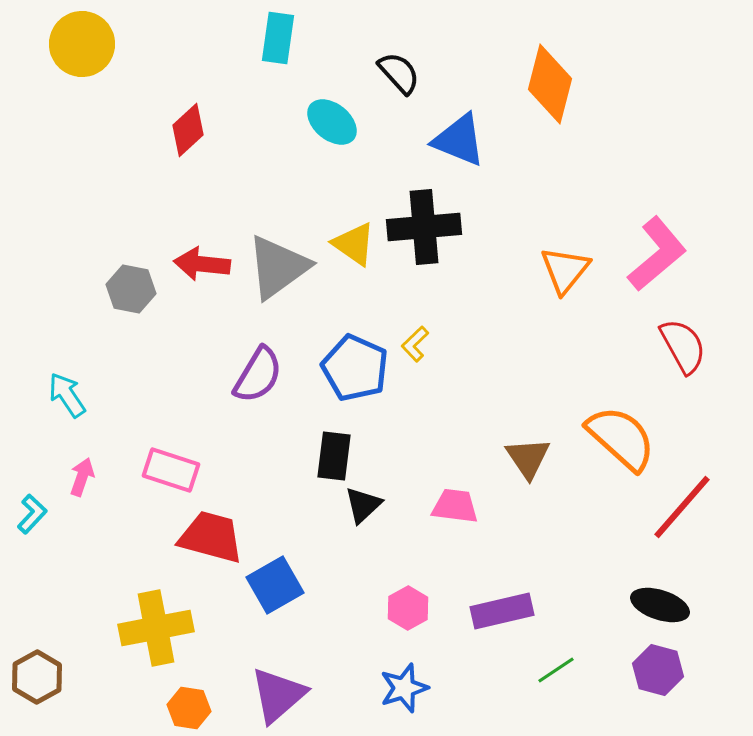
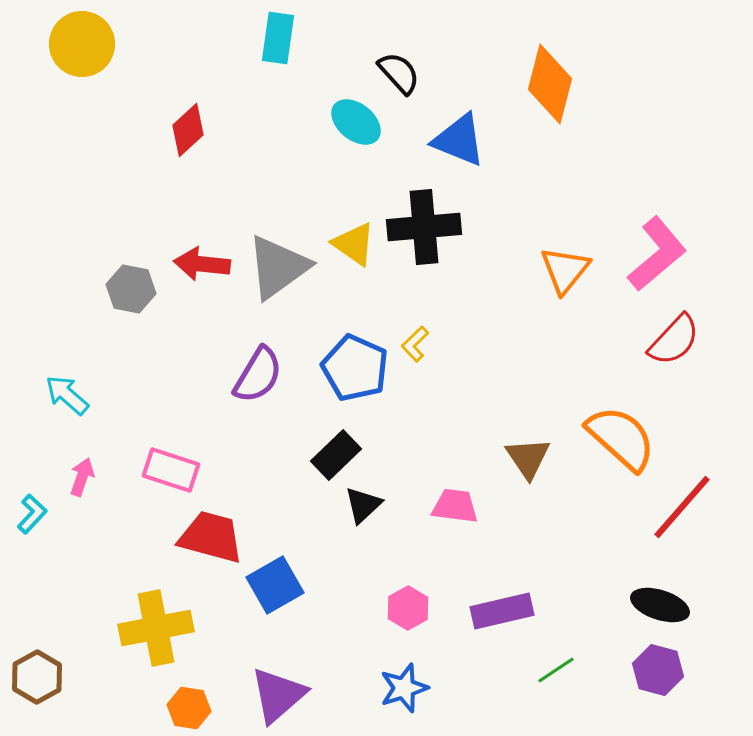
cyan ellipse: moved 24 px right
red semicircle: moved 9 px left, 6 px up; rotated 72 degrees clockwise
cyan arrow: rotated 15 degrees counterclockwise
black rectangle: moved 2 px right, 1 px up; rotated 39 degrees clockwise
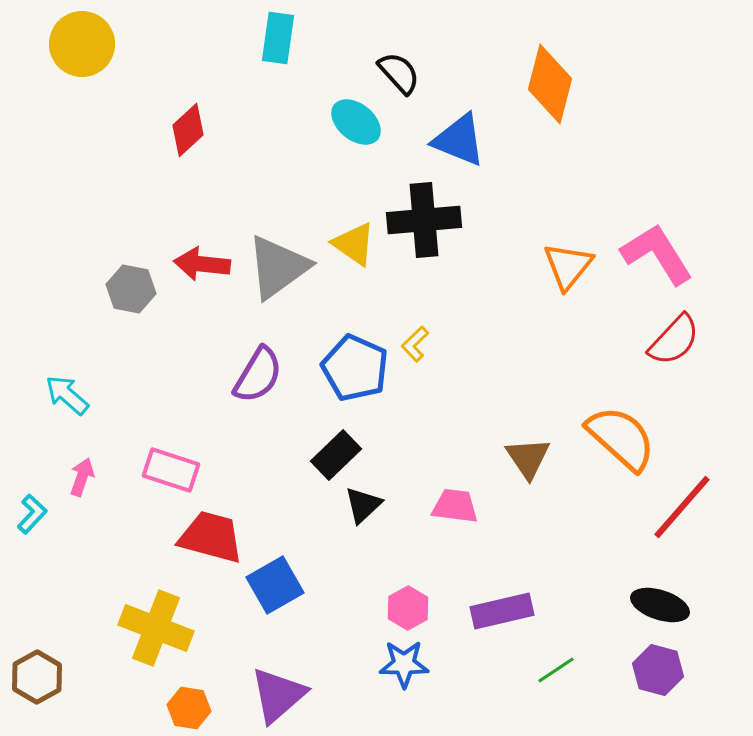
black cross: moved 7 px up
pink L-shape: rotated 82 degrees counterclockwise
orange triangle: moved 3 px right, 4 px up
yellow cross: rotated 32 degrees clockwise
blue star: moved 24 px up; rotated 18 degrees clockwise
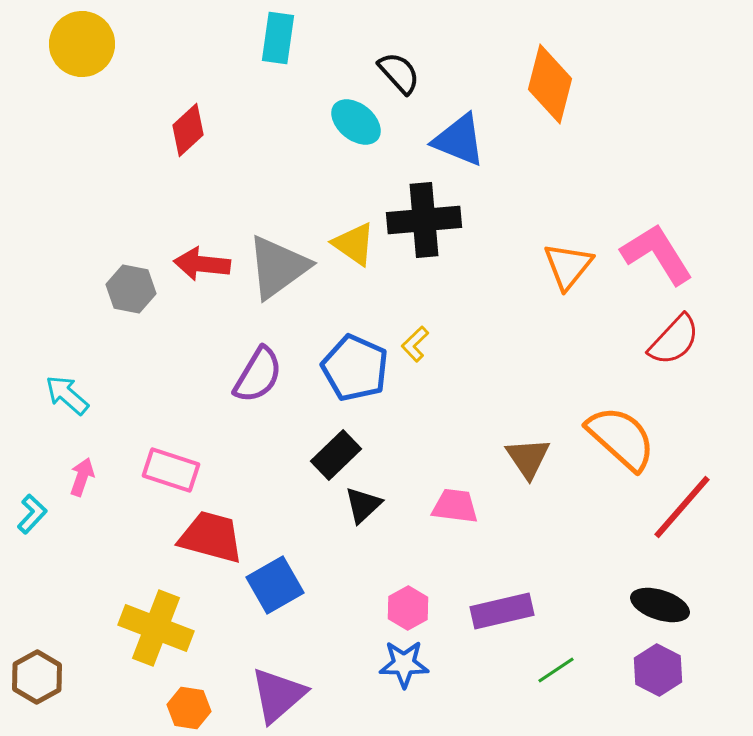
purple hexagon: rotated 12 degrees clockwise
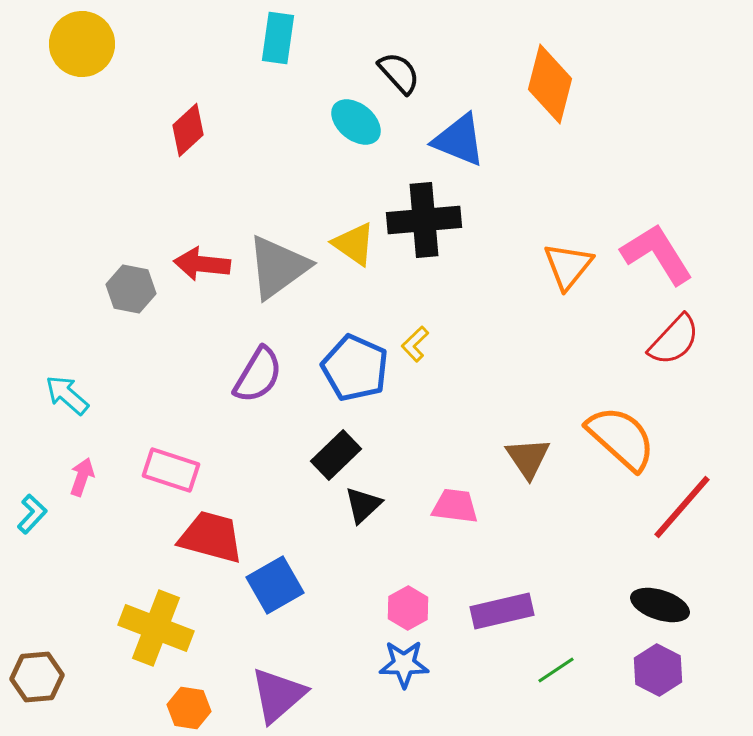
brown hexagon: rotated 24 degrees clockwise
